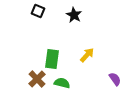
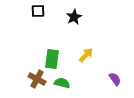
black square: rotated 24 degrees counterclockwise
black star: moved 2 px down; rotated 14 degrees clockwise
yellow arrow: moved 1 px left
brown cross: rotated 18 degrees counterclockwise
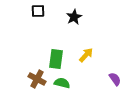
green rectangle: moved 4 px right
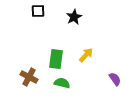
brown cross: moved 8 px left, 2 px up
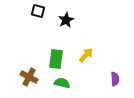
black square: rotated 16 degrees clockwise
black star: moved 8 px left, 3 px down
purple semicircle: rotated 32 degrees clockwise
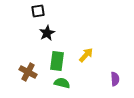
black square: rotated 24 degrees counterclockwise
black star: moved 19 px left, 13 px down
green rectangle: moved 1 px right, 2 px down
brown cross: moved 1 px left, 5 px up
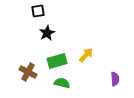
green rectangle: rotated 66 degrees clockwise
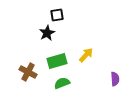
black square: moved 19 px right, 4 px down
green semicircle: rotated 35 degrees counterclockwise
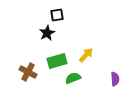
green semicircle: moved 11 px right, 5 px up
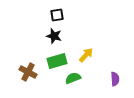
black star: moved 7 px right, 3 px down; rotated 28 degrees counterclockwise
